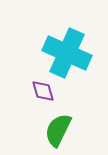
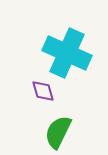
green semicircle: moved 2 px down
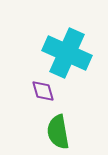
green semicircle: rotated 36 degrees counterclockwise
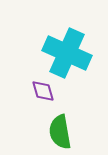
green semicircle: moved 2 px right
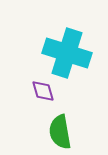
cyan cross: rotated 6 degrees counterclockwise
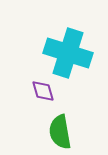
cyan cross: moved 1 px right
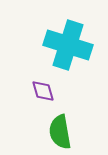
cyan cross: moved 8 px up
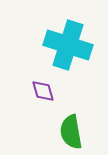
green semicircle: moved 11 px right
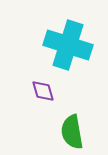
green semicircle: moved 1 px right
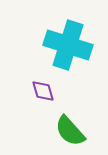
green semicircle: moved 2 px left, 1 px up; rotated 32 degrees counterclockwise
